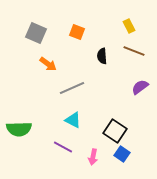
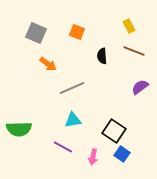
cyan triangle: rotated 36 degrees counterclockwise
black square: moved 1 px left
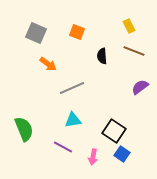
green semicircle: moved 5 px right; rotated 110 degrees counterclockwise
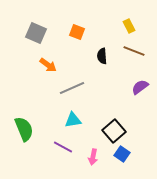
orange arrow: moved 1 px down
black square: rotated 15 degrees clockwise
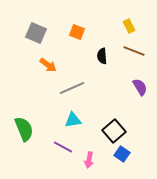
purple semicircle: rotated 96 degrees clockwise
pink arrow: moved 4 px left, 3 px down
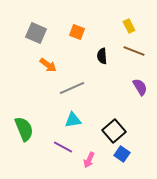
pink arrow: rotated 14 degrees clockwise
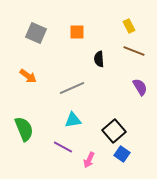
orange square: rotated 21 degrees counterclockwise
black semicircle: moved 3 px left, 3 px down
orange arrow: moved 20 px left, 11 px down
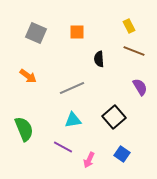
black square: moved 14 px up
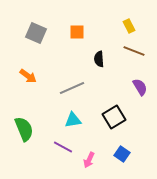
black square: rotated 10 degrees clockwise
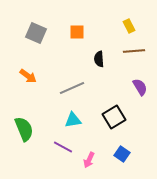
brown line: rotated 25 degrees counterclockwise
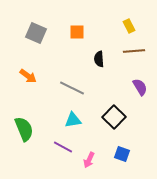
gray line: rotated 50 degrees clockwise
black square: rotated 15 degrees counterclockwise
blue square: rotated 14 degrees counterclockwise
